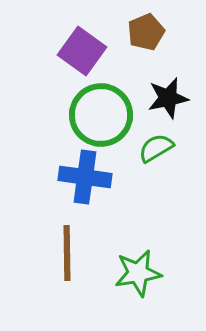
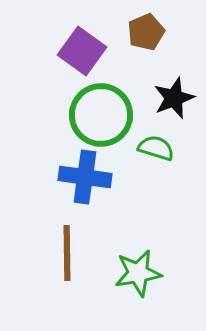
black star: moved 6 px right; rotated 9 degrees counterclockwise
green semicircle: rotated 48 degrees clockwise
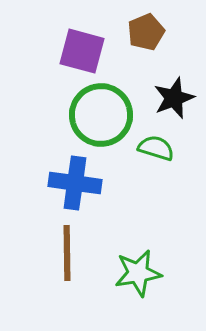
purple square: rotated 21 degrees counterclockwise
blue cross: moved 10 px left, 6 px down
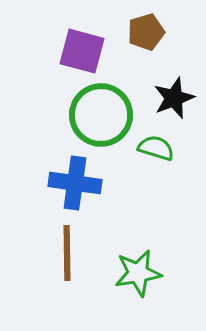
brown pentagon: rotated 6 degrees clockwise
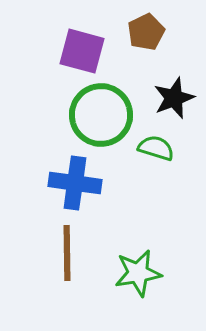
brown pentagon: rotated 9 degrees counterclockwise
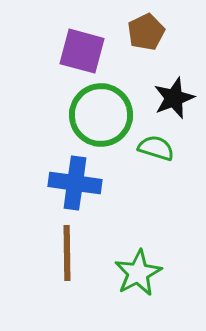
green star: rotated 18 degrees counterclockwise
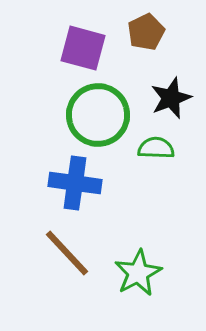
purple square: moved 1 px right, 3 px up
black star: moved 3 px left
green circle: moved 3 px left
green semicircle: rotated 15 degrees counterclockwise
brown line: rotated 42 degrees counterclockwise
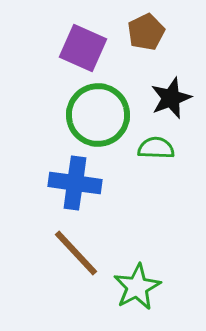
purple square: rotated 9 degrees clockwise
brown line: moved 9 px right
green star: moved 1 px left, 14 px down
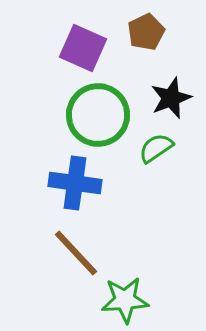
green semicircle: rotated 36 degrees counterclockwise
green star: moved 12 px left, 13 px down; rotated 24 degrees clockwise
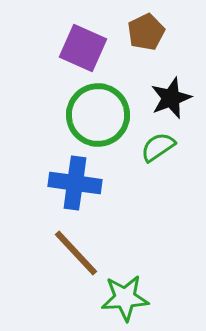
green semicircle: moved 2 px right, 1 px up
green star: moved 2 px up
